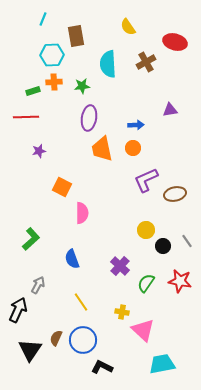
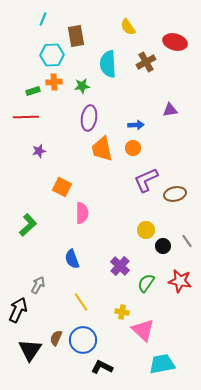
green L-shape: moved 3 px left, 14 px up
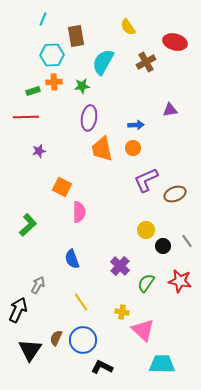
cyan semicircle: moved 5 px left, 2 px up; rotated 32 degrees clockwise
brown ellipse: rotated 10 degrees counterclockwise
pink semicircle: moved 3 px left, 1 px up
cyan trapezoid: rotated 12 degrees clockwise
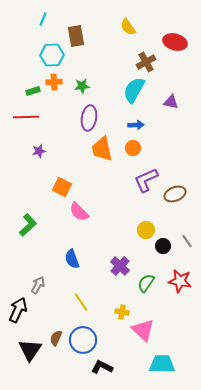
cyan semicircle: moved 31 px right, 28 px down
purple triangle: moved 1 px right, 8 px up; rotated 21 degrees clockwise
pink semicircle: rotated 135 degrees clockwise
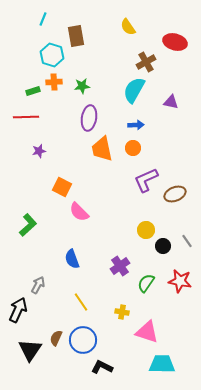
cyan hexagon: rotated 20 degrees clockwise
purple cross: rotated 12 degrees clockwise
pink triangle: moved 4 px right, 2 px down; rotated 25 degrees counterclockwise
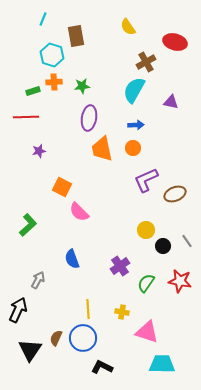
gray arrow: moved 5 px up
yellow line: moved 7 px right, 7 px down; rotated 30 degrees clockwise
blue circle: moved 2 px up
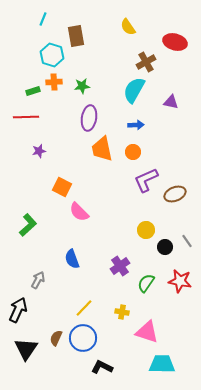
orange circle: moved 4 px down
black circle: moved 2 px right, 1 px down
yellow line: moved 4 px left, 1 px up; rotated 48 degrees clockwise
black triangle: moved 4 px left, 1 px up
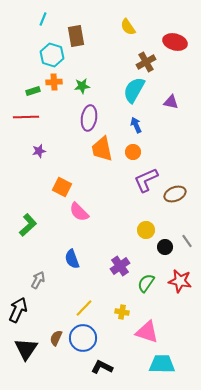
blue arrow: rotated 112 degrees counterclockwise
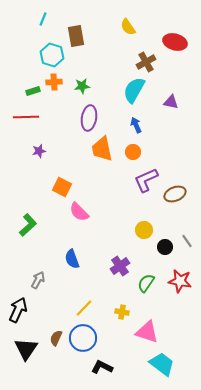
yellow circle: moved 2 px left
cyan trapezoid: rotated 36 degrees clockwise
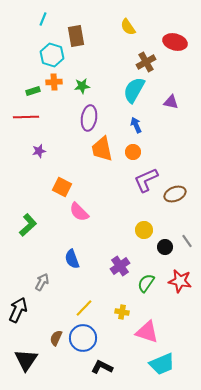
gray arrow: moved 4 px right, 2 px down
black triangle: moved 11 px down
cyan trapezoid: rotated 120 degrees clockwise
